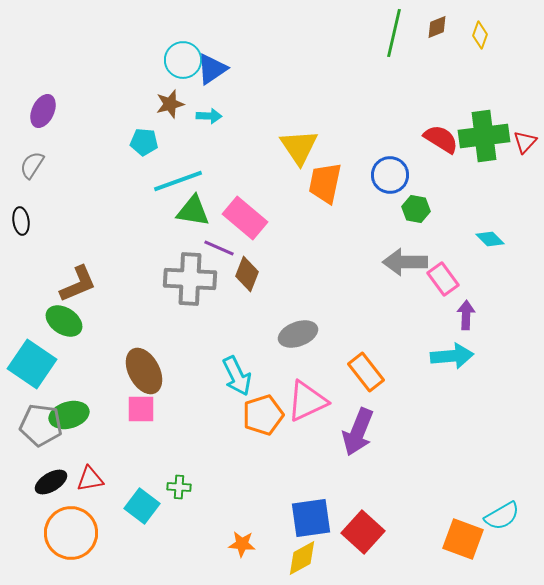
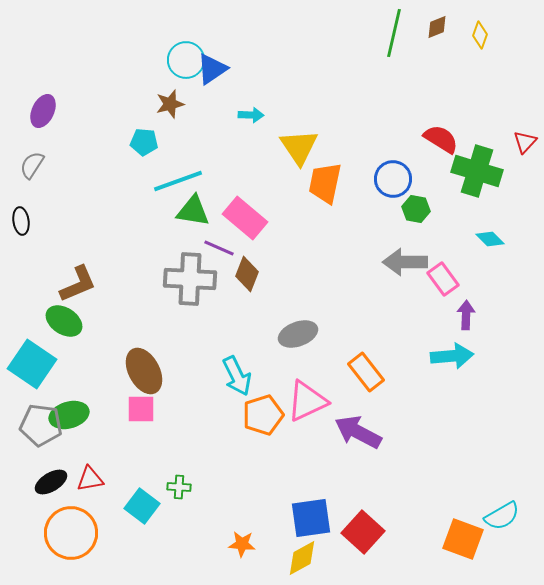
cyan circle at (183, 60): moved 3 px right
cyan arrow at (209, 116): moved 42 px right, 1 px up
green cross at (484, 136): moved 7 px left, 35 px down; rotated 24 degrees clockwise
blue circle at (390, 175): moved 3 px right, 4 px down
purple arrow at (358, 432): rotated 96 degrees clockwise
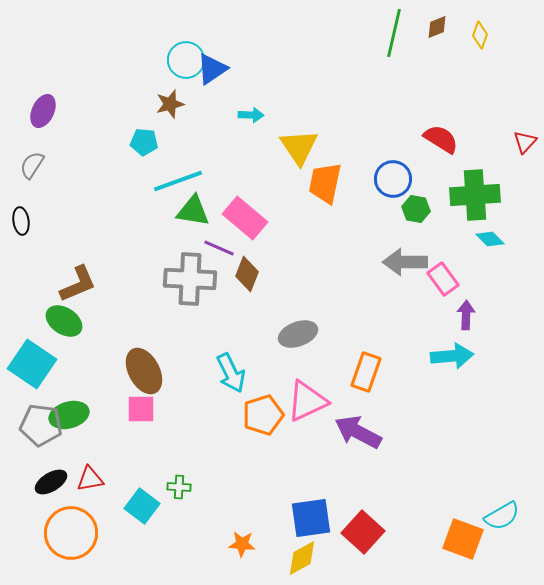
green cross at (477, 171): moved 2 px left, 24 px down; rotated 21 degrees counterclockwise
orange rectangle at (366, 372): rotated 57 degrees clockwise
cyan arrow at (237, 376): moved 6 px left, 3 px up
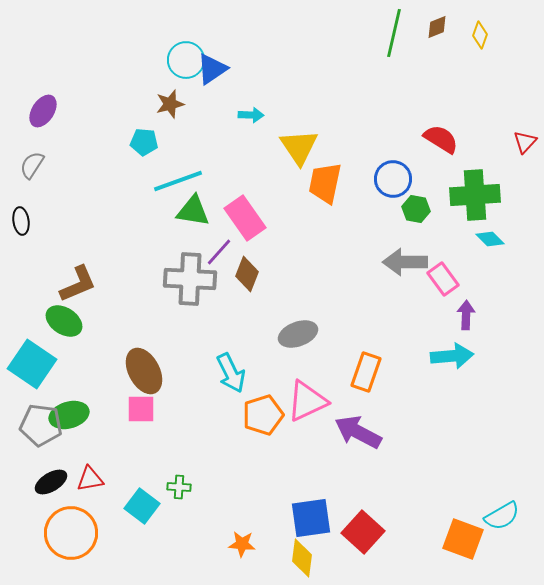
purple ellipse at (43, 111): rotated 8 degrees clockwise
pink rectangle at (245, 218): rotated 15 degrees clockwise
purple line at (219, 248): moved 4 px down; rotated 72 degrees counterclockwise
yellow diamond at (302, 558): rotated 54 degrees counterclockwise
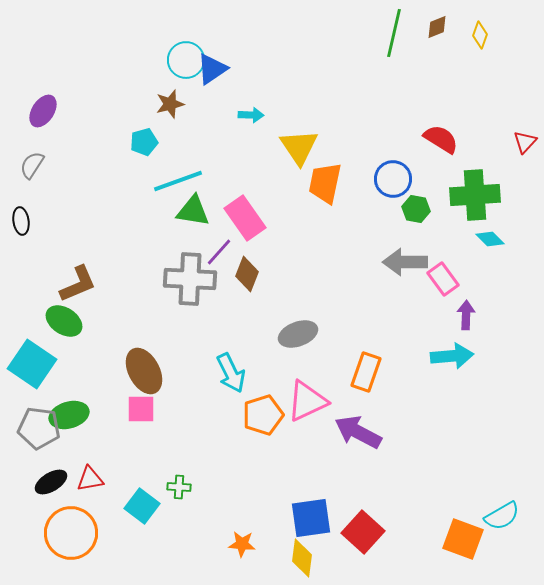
cyan pentagon at (144, 142): rotated 20 degrees counterclockwise
gray pentagon at (41, 425): moved 2 px left, 3 px down
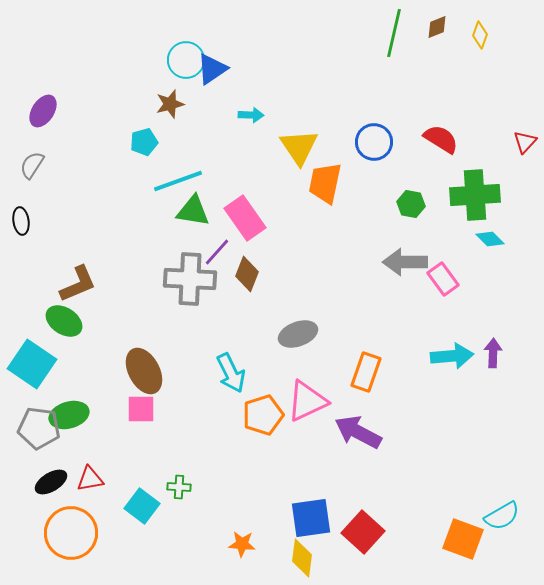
blue circle at (393, 179): moved 19 px left, 37 px up
green hexagon at (416, 209): moved 5 px left, 5 px up
purple line at (219, 252): moved 2 px left
purple arrow at (466, 315): moved 27 px right, 38 px down
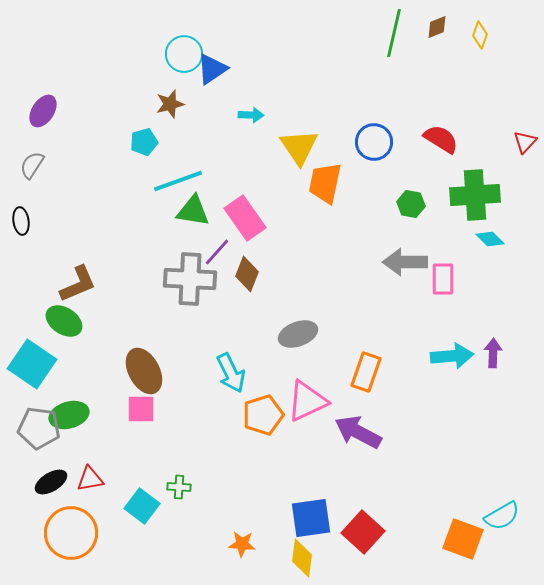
cyan circle at (186, 60): moved 2 px left, 6 px up
pink rectangle at (443, 279): rotated 36 degrees clockwise
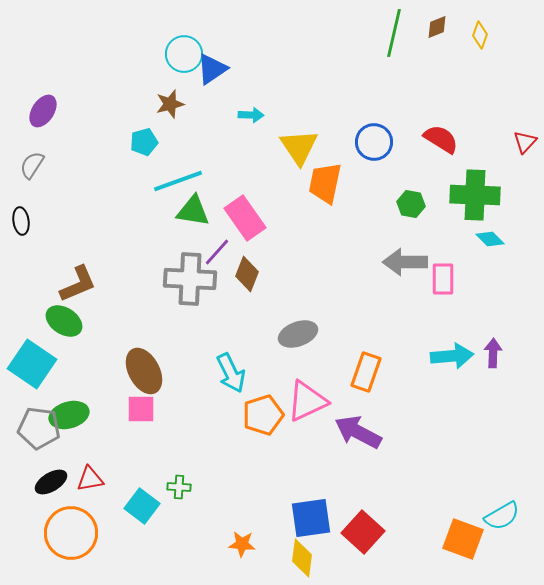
green cross at (475, 195): rotated 6 degrees clockwise
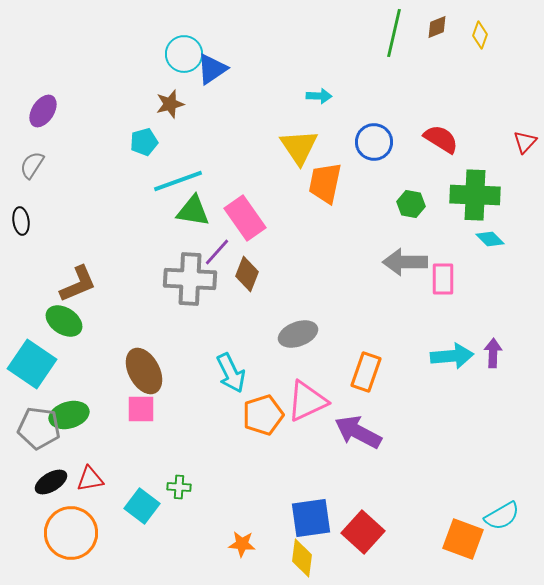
cyan arrow at (251, 115): moved 68 px right, 19 px up
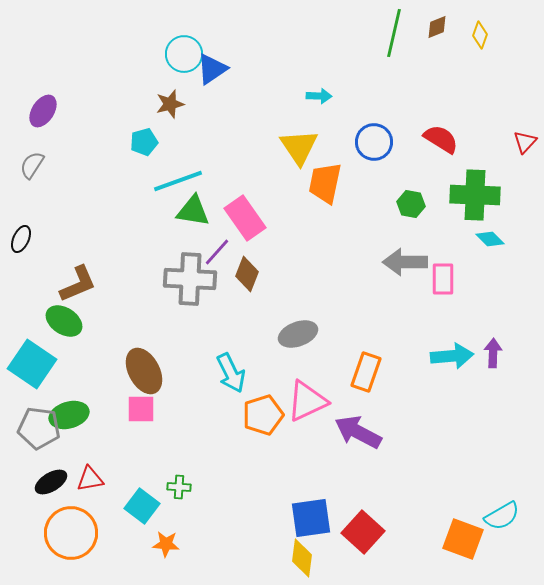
black ellipse at (21, 221): moved 18 px down; rotated 32 degrees clockwise
orange star at (242, 544): moved 76 px left
